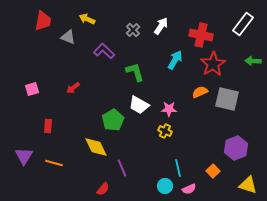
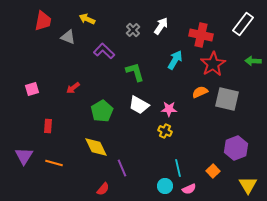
green pentagon: moved 11 px left, 9 px up
yellow triangle: rotated 42 degrees clockwise
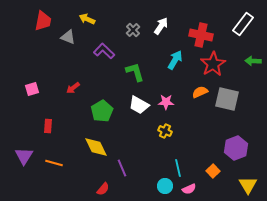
pink star: moved 3 px left, 7 px up
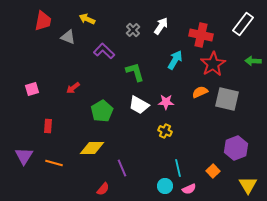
yellow diamond: moved 4 px left, 1 px down; rotated 65 degrees counterclockwise
